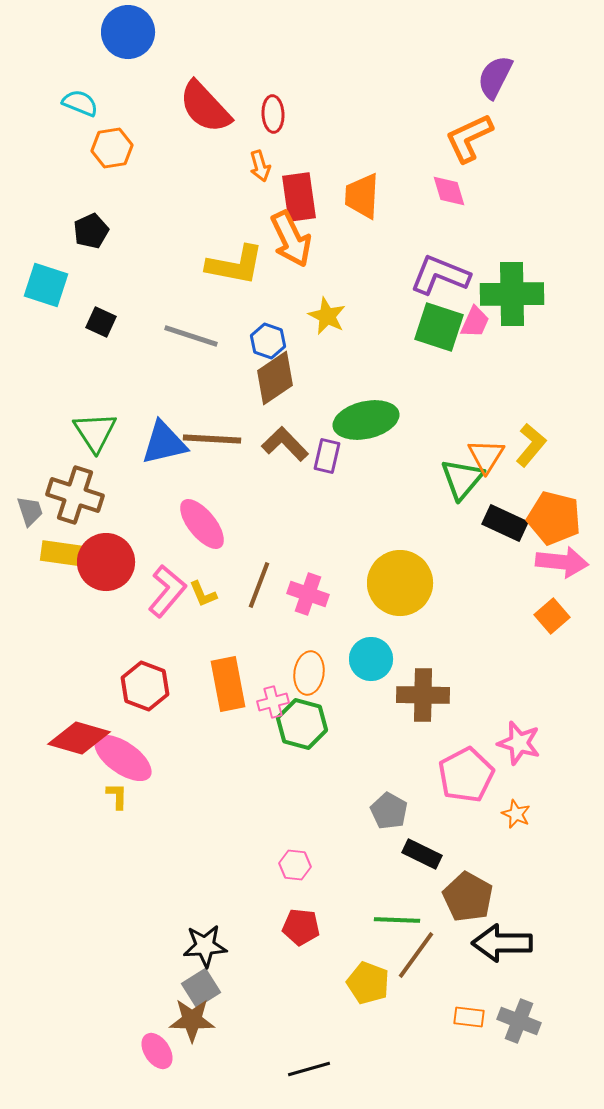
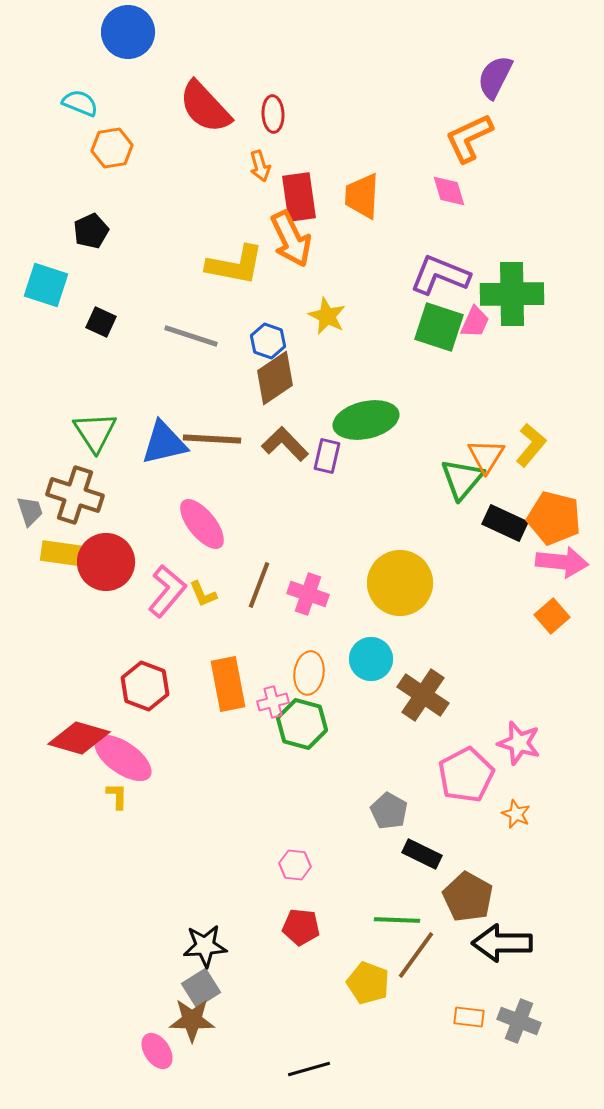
brown cross at (423, 695): rotated 33 degrees clockwise
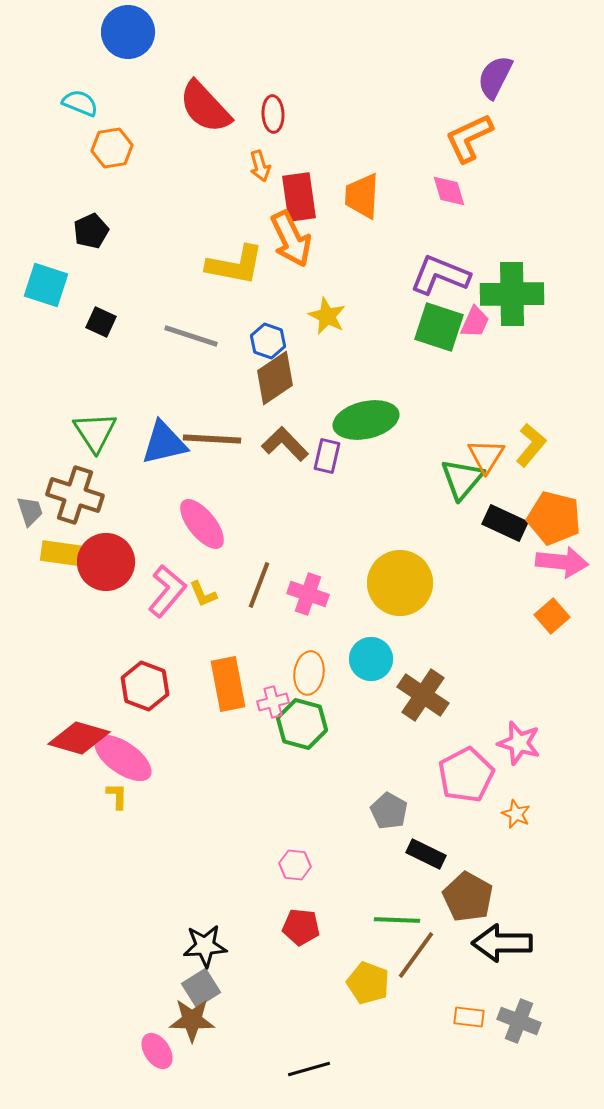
black rectangle at (422, 854): moved 4 px right
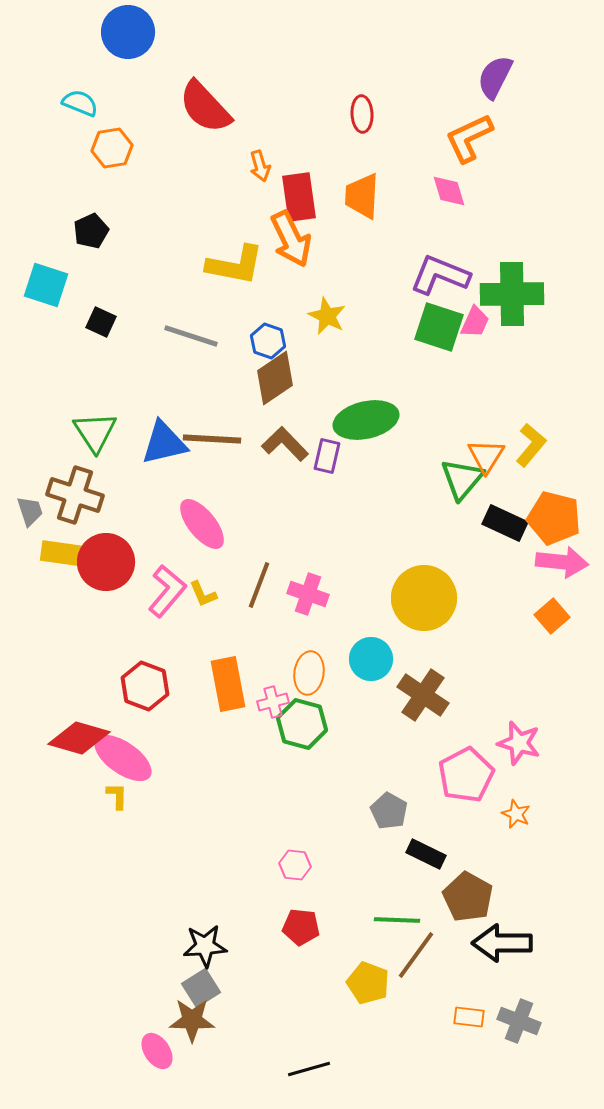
red ellipse at (273, 114): moved 89 px right
yellow circle at (400, 583): moved 24 px right, 15 px down
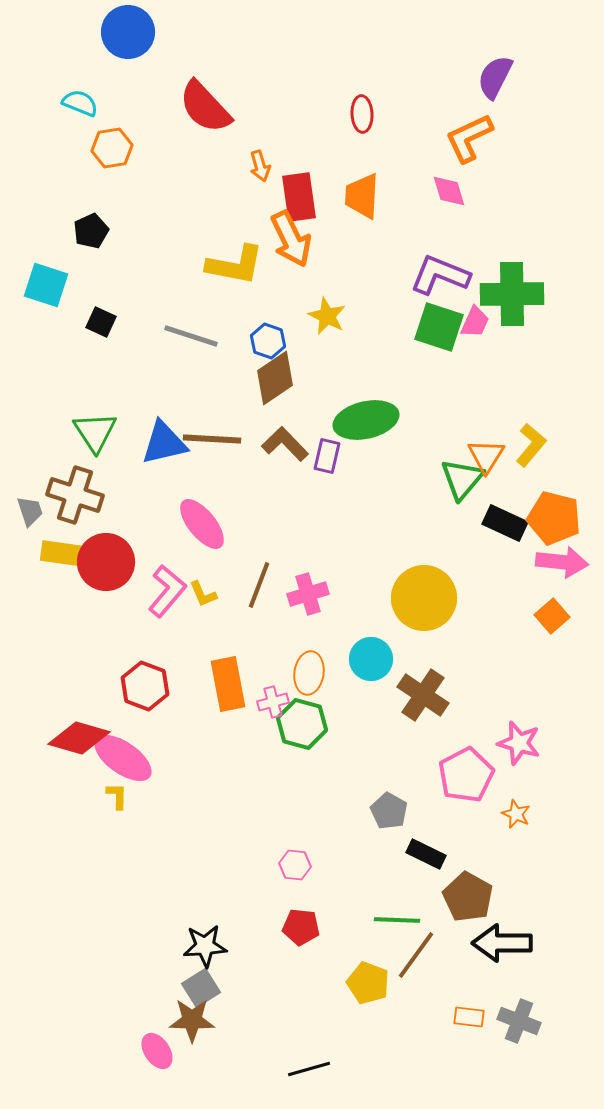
pink cross at (308, 594): rotated 36 degrees counterclockwise
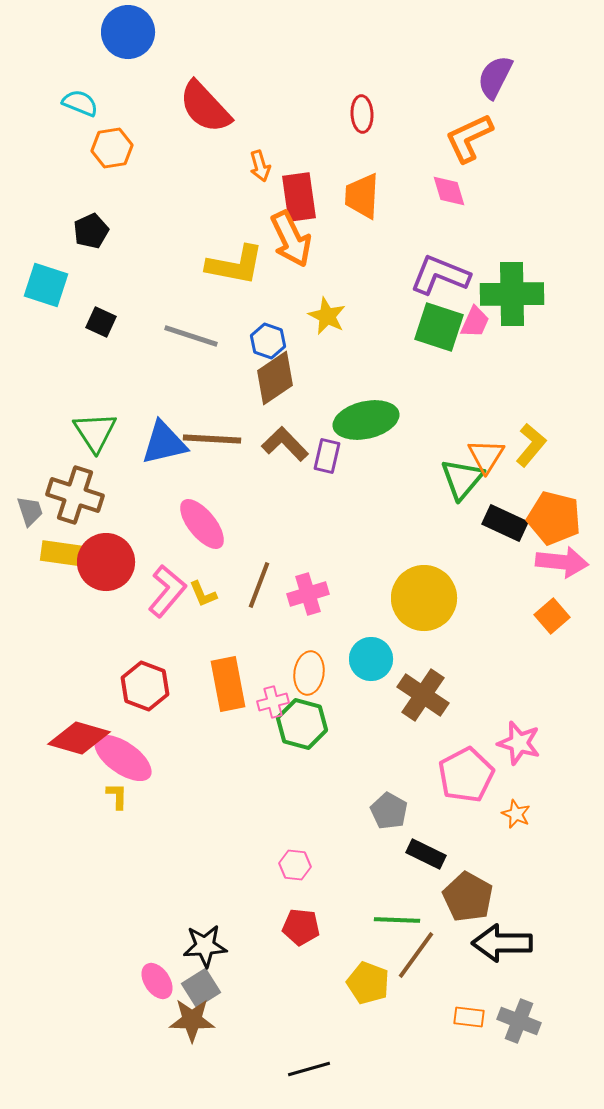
pink ellipse at (157, 1051): moved 70 px up
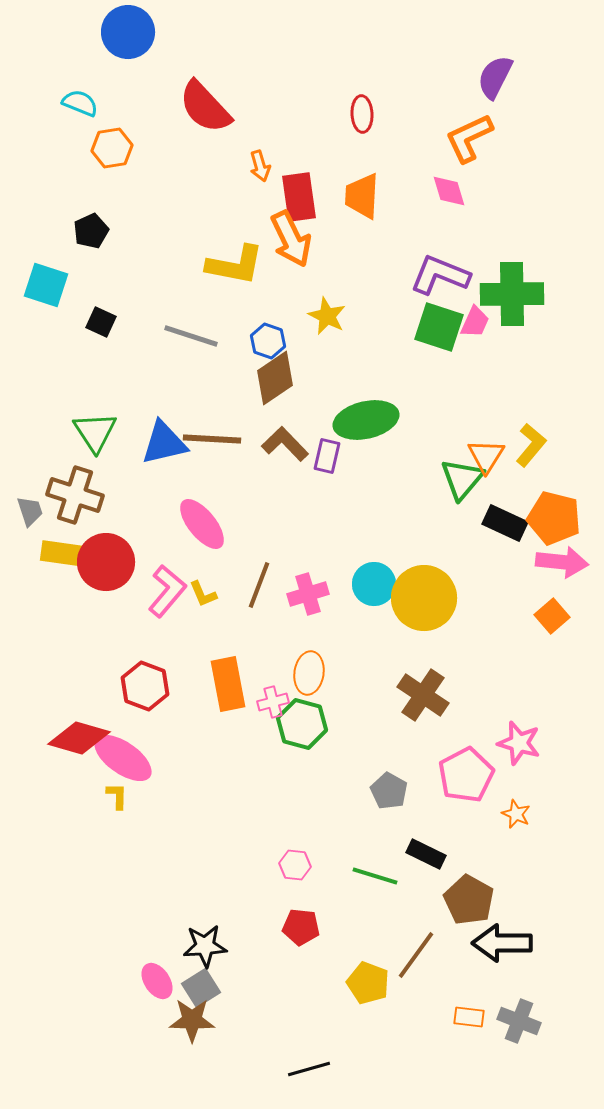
cyan circle at (371, 659): moved 3 px right, 75 px up
gray pentagon at (389, 811): moved 20 px up
brown pentagon at (468, 897): moved 1 px right, 3 px down
green line at (397, 920): moved 22 px left, 44 px up; rotated 15 degrees clockwise
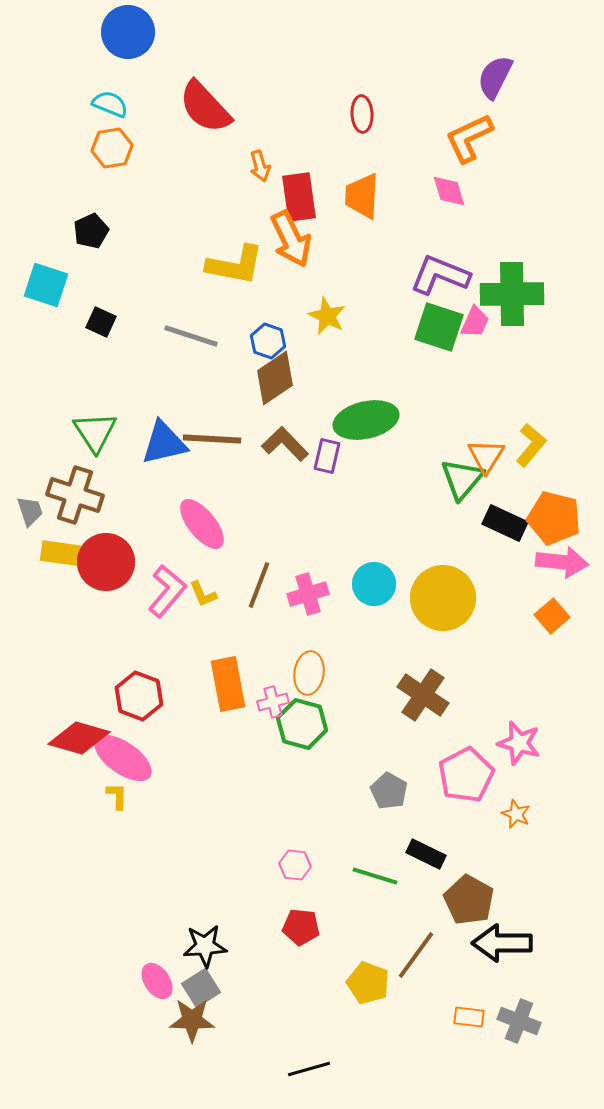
cyan semicircle at (80, 103): moved 30 px right, 1 px down
yellow circle at (424, 598): moved 19 px right
red hexagon at (145, 686): moved 6 px left, 10 px down
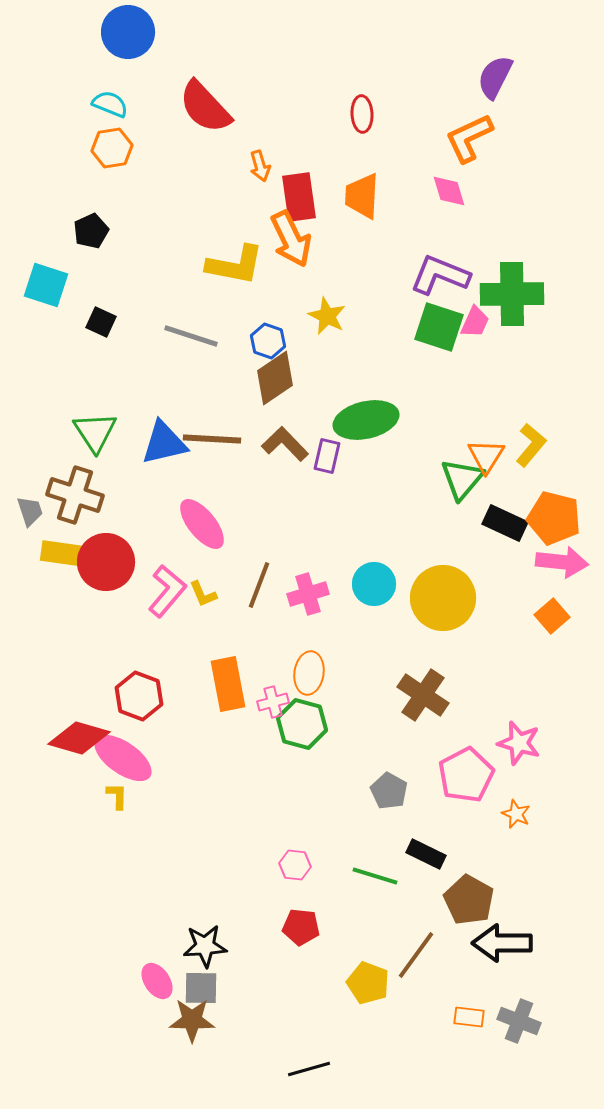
gray square at (201, 988): rotated 33 degrees clockwise
